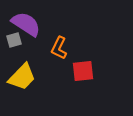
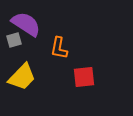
orange L-shape: rotated 15 degrees counterclockwise
red square: moved 1 px right, 6 px down
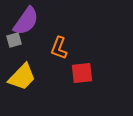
purple semicircle: moved 3 px up; rotated 92 degrees clockwise
orange L-shape: rotated 10 degrees clockwise
red square: moved 2 px left, 4 px up
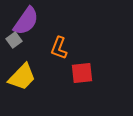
gray square: rotated 21 degrees counterclockwise
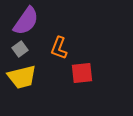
gray square: moved 6 px right, 9 px down
yellow trapezoid: rotated 32 degrees clockwise
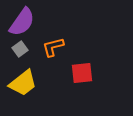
purple semicircle: moved 4 px left, 1 px down
orange L-shape: moved 6 px left, 1 px up; rotated 55 degrees clockwise
yellow trapezoid: moved 1 px right, 6 px down; rotated 24 degrees counterclockwise
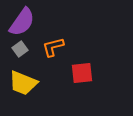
yellow trapezoid: rotated 60 degrees clockwise
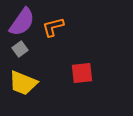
orange L-shape: moved 20 px up
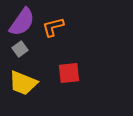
red square: moved 13 px left
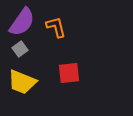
orange L-shape: moved 3 px right; rotated 90 degrees clockwise
yellow trapezoid: moved 1 px left, 1 px up
